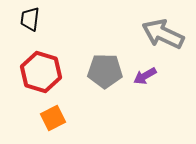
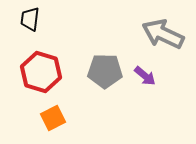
purple arrow: rotated 110 degrees counterclockwise
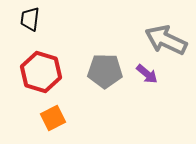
gray arrow: moved 3 px right, 6 px down
purple arrow: moved 2 px right, 2 px up
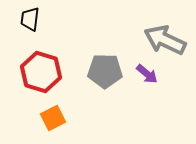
gray arrow: moved 1 px left
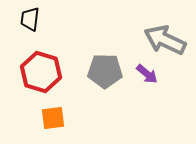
orange square: rotated 20 degrees clockwise
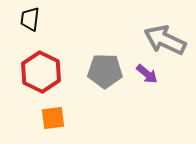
red hexagon: rotated 9 degrees clockwise
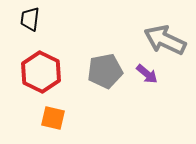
gray pentagon: rotated 12 degrees counterclockwise
orange square: rotated 20 degrees clockwise
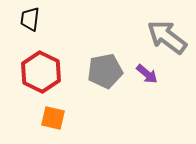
gray arrow: moved 2 px right, 3 px up; rotated 12 degrees clockwise
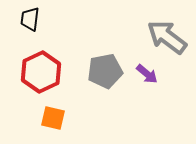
red hexagon: rotated 9 degrees clockwise
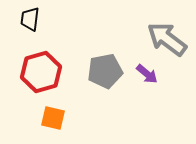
gray arrow: moved 2 px down
red hexagon: rotated 9 degrees clockwise
